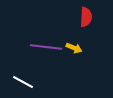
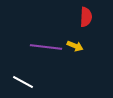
yellow arrow: moved 1 px right, 2 px up
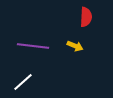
purple line: moved 13 px left, 1 px up
white line: rotated 70 degrees counterclockwise
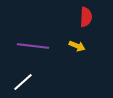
yellow arrow: moved 2 px right
